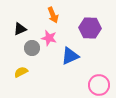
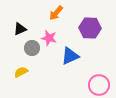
orange arrow: moved 3 px right, 2 px up; rotated 63 degrees clockwise
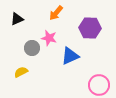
black triangle: moved 3 px left, 10 px up
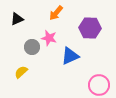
gray circle: moved 1 px up
yellow semicircle: rotated 16 degrees counterclockwise
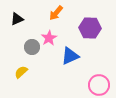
pink star: rotated 28 degrees clockwise
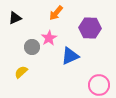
black triangle: moved 2 px left, 1 px up
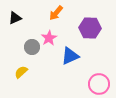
pink circle: moved 1 px up
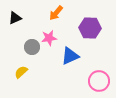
pink star: rotated 21 degrees clockwise
pink circle: moved 3 px up
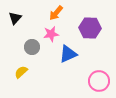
black triangle: rotated 24 degrees counterclockwise
pink star: moved 2 px right, 4 px up
blue triangle: moved 2 px left, 2 px up
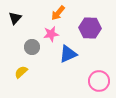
orange arrow: moved 2 px right
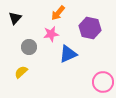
purple hexagon: rotated 10 degrees clockwise
gray circle: moved 3 px left
pink circle: moved 4 px right, 1 px down
